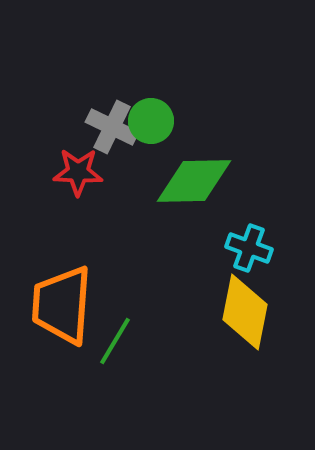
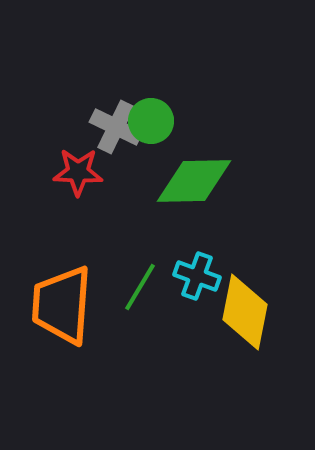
gray cross: moved 4 px right
cyan cross: moved 52 px left, 28 px down
green line: moved 25 px right, 54 px up
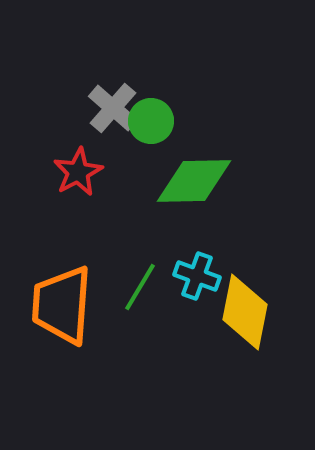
gray cross: moved 3 px left, 19 px up; rotated 15 degrees clockwise
red star: rotated 30 degrees counterclockwise
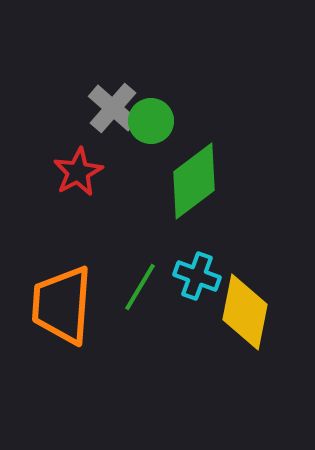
green diamond: rotated 36 degrees counterclockwise
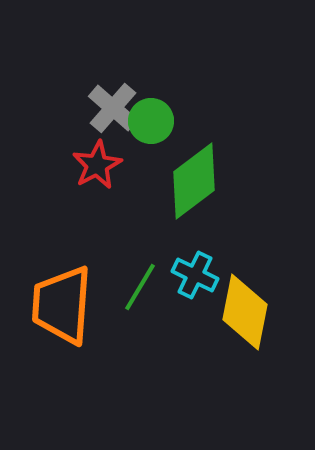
red star: moved 19 px right, 7 px up
cyan cross: moved 2 px left, 1 px up; rotated 6 degrees clockwise
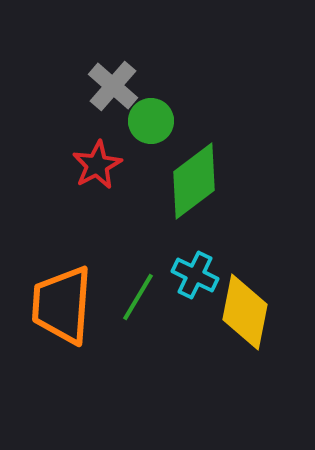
gray cross: moved 22 px up
green line: moved 2 px left, 10 px down
